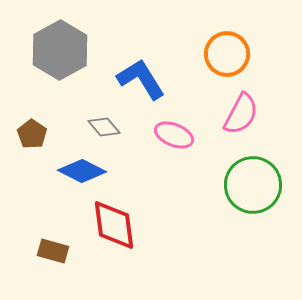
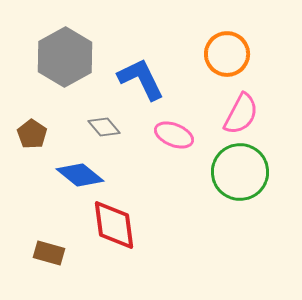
gray hexagon: moved 5 px right, 7 px down
blue L-shape: rotated 6 degrees clockwise
blue diamond: moved 2 px left, 4 px down; rotated 12 degrees clockwise
green circle: moved 13 px left, 13 px up
brown rectangle: moved 4 px left, 2 px down
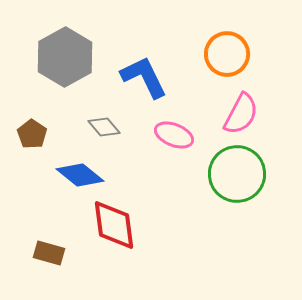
blue L-shape: moved 3 px right, 2 px up
green circle: moved 3 px left, 2 px down
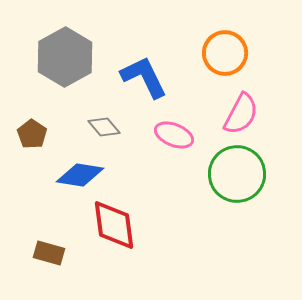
orange circle: moved 2 px left, 1 px up
blue diamond: rotated 30 degrees counterclockwise
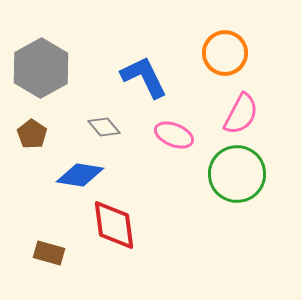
gray hexagon: moved 24 px left, 11 px down
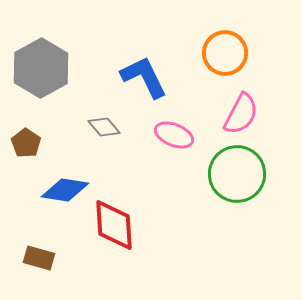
brown pentagon: moved 6 px left, 9 px down
blue diamond: moved 15 px left, 15 px down
red diamond: rotated 4 degrees clockwise
brown rectangle: moved 10 px left, 5 px down
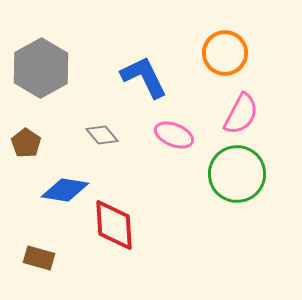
gray diamond: moved 2 px left, 8 px down
